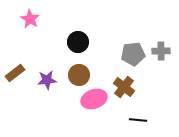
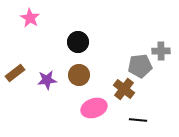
pink star: moved 1 px up
gray pentagon: moved 7 px right, 12 px down
brown cross: moved 2 px down
pink ellipse: moved 9 px down
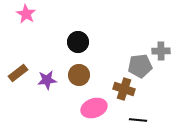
pink star: moved 4 px left, 4 px up
brown rectangle: moved 3 px right
brown cross: rotated 20 degrees counterclockwise
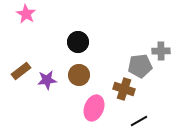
brown rectangle: moved 3 px right, 2 px up
pink ellipse: rotated 50 degrees counterclockwise
black line: moved 1 px right, 1 px down; rotated 36 degrees counterclockwise
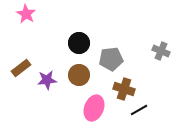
black circle: moved 1 px right, 1 px down
gray cross: rotated 24 degrees clockwise
gray pentagon: moved 29 px left, 7 px up
brown rectangle: moved 3 px up
black line: moved 11 px up
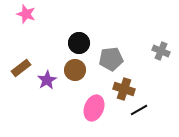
pink star: rotated 12 degrees counterclockwise
brown circle: moved 4 px left, 5 px up
purple star: rotated 24 degrees counterclockwise
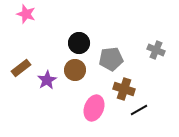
gray cross: moved 5 px left, 1 px up
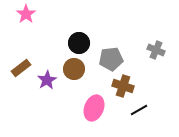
pink star: rotated 18 degrees clockwise
brown circle: moved 1 px left, 1 px up
brown cross: moved 1 px left, 3 px up
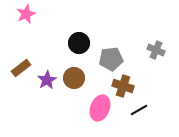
pink star: rotated 12 degrees clockwise
brown circle: moved 9 px down
pink ellipse: moved 6 px right
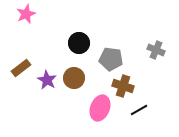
gray pentagon: rotated 15 degrees clockwise
purple star: rotated 12 degrees counterclockwise
